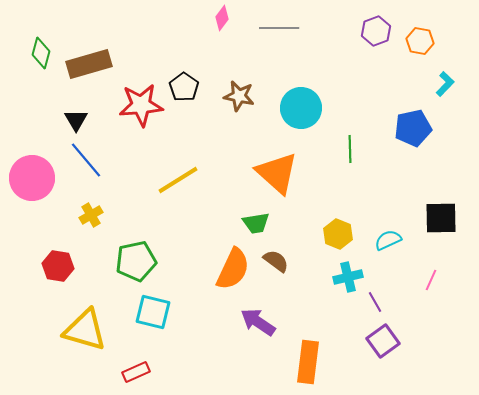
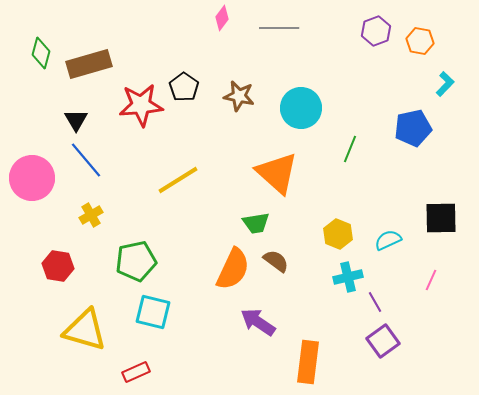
green line: rotated 24 degrees clockwise
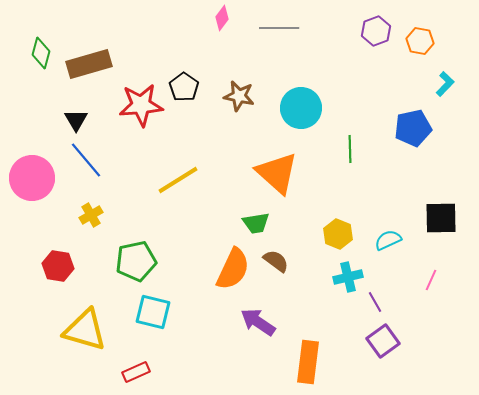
green line: rotated 24 degrees counterclockwise
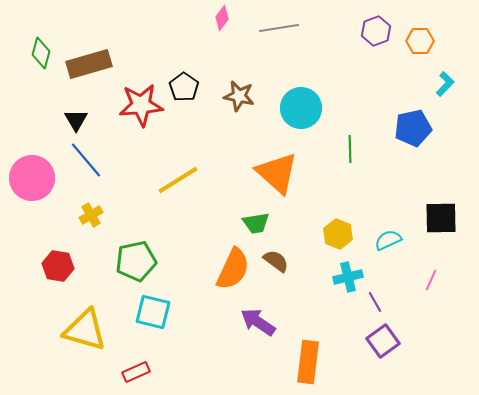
gray line: rotated 9 degrees counterclockwise
orange hexagon: rotated 12 degrees counterclockwise
